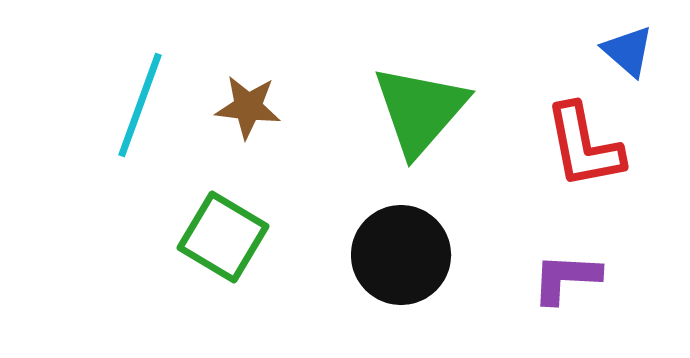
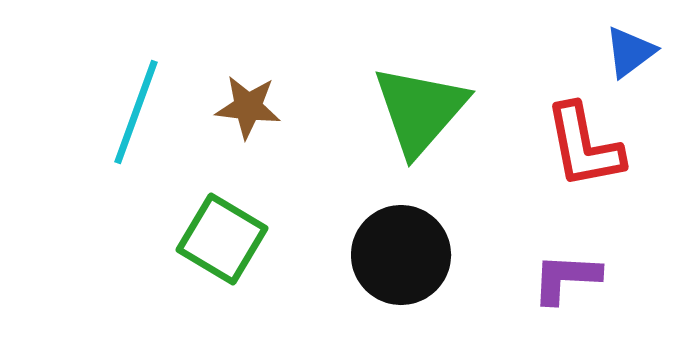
blue triangle: moved 2 px right, 1 px down; rotated 42 degrees clockwise
cyan line: moved 4 px left, 7 px down
green square: moved 1 px left, 2 px down
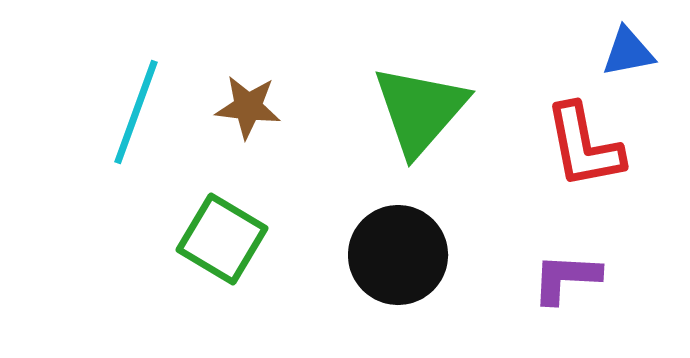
blue triangle: moved 2 px left; rotated 26 degrees clockwise
black circle: moved 3 px left
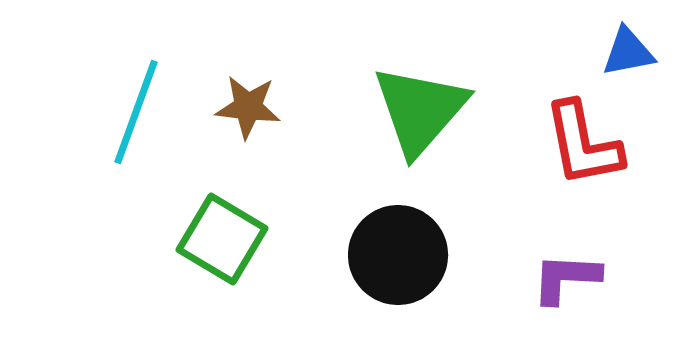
red L-shape: moved 1 px left, 2 px up
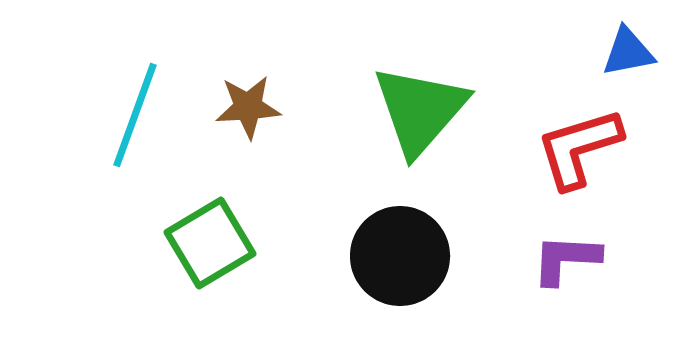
brown star: rotated 10 degrees counterclockwise
cyan line: moved 1 px left, 3 px down
red L-shape: moved 4 px left, 4 px down; rotated 84 degrees clockwise
green square: moved 12 px left, 4 px down; rotated 28 degrees clockwise
black circle: moved 2 px right, 1 px down
purple L-shape: moved 19 px up
